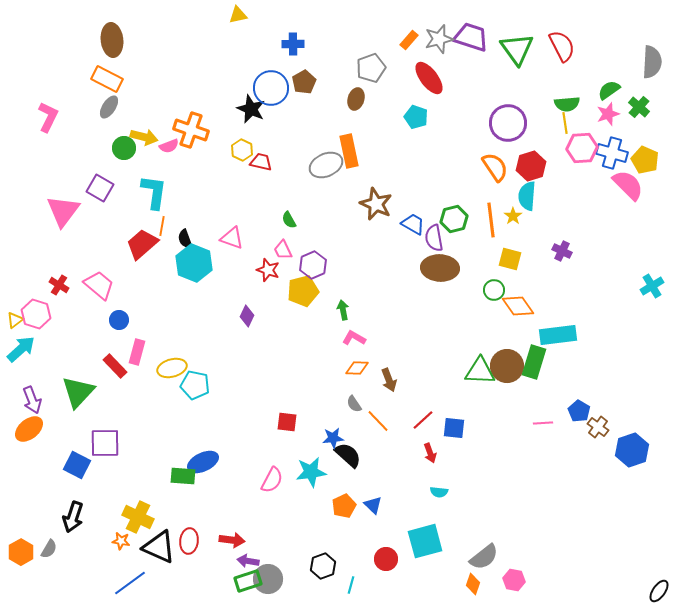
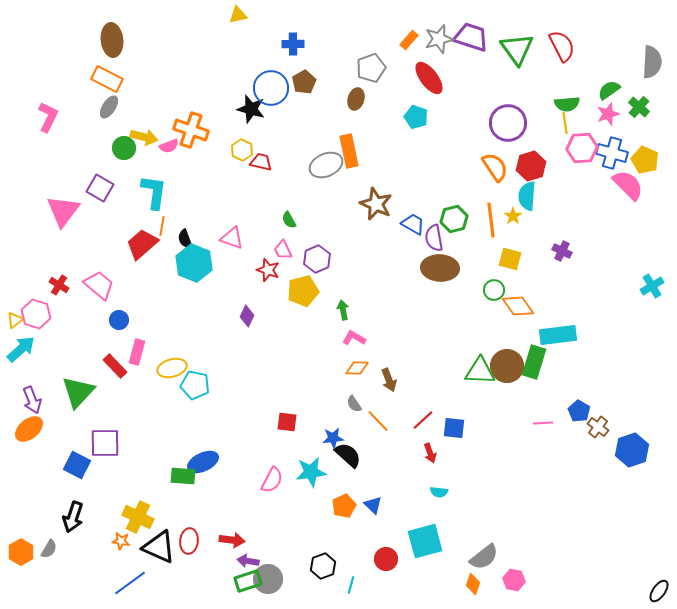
black star at (251, 109): rotated 8 degrees counterclockwise
purple hexagon at (313, 265): moved 4 px right, 6 px up
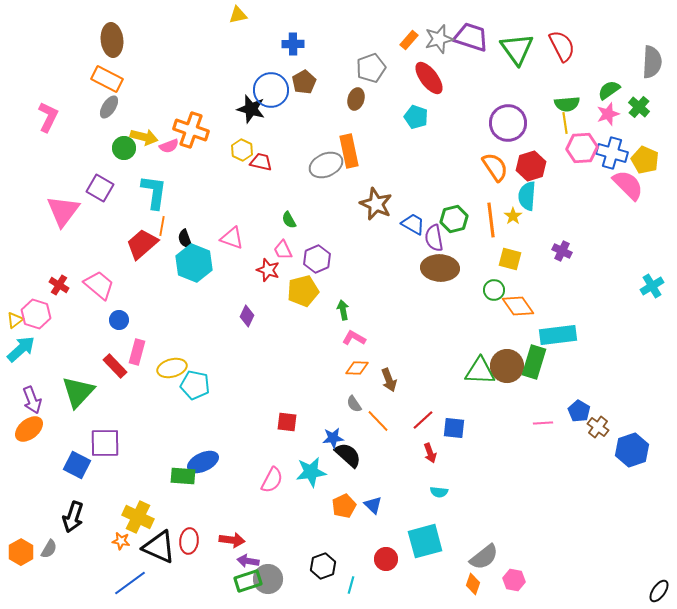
blue circle at (271, 88): moved 2 px down
